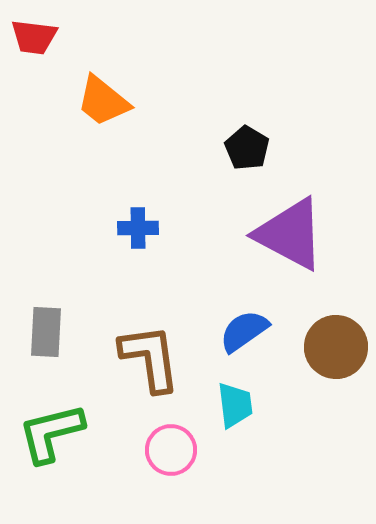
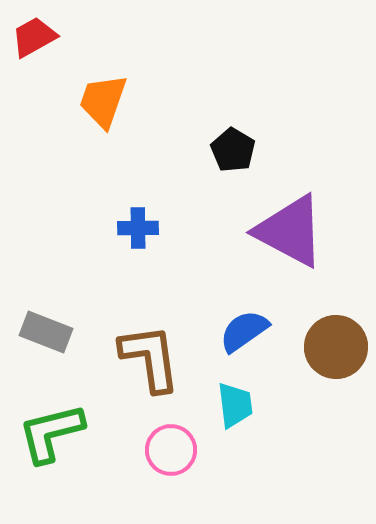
red trapezoid: rotated 144 degrees clockwise
orange trapezoid: rotated 70 degrees clockwise
black pentagon: moved 14 px left, 2 px down
purple triangle: moved 3 px up
gray rectangle: rotated 72 degrees counterclockwise
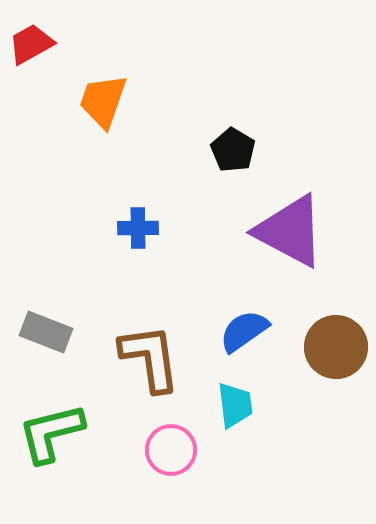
red trapezoid: moved 3 px left, 7 px down
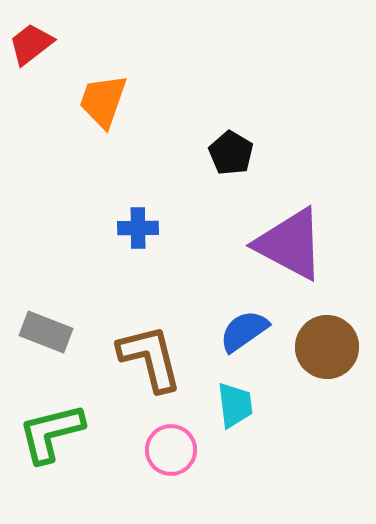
red trapezoid: rotated 9 degrees counterclockwise
black pentagon: moved 2 px left, 3 px down
purple triangle: moved 13 px down
brown circle: moved 9 px left
brown L-shape: rotated 6 degrees counterclockwise
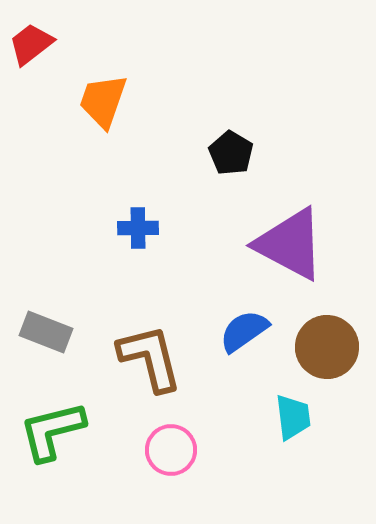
cyan trapezoid: moved 58 px right, 12 px down
green L-shape: moved 1 px right, 2 px up
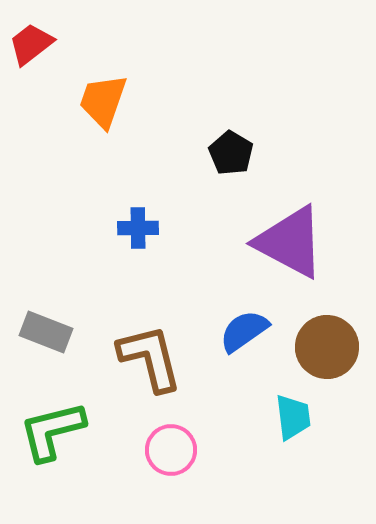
purple triangle: moved 2 px up
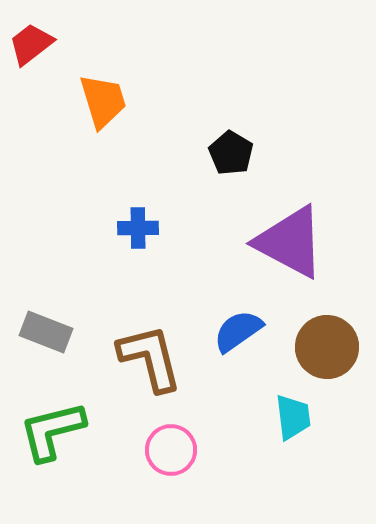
orange trapezoid: rotated 144 degrees clockwise
blue semicircle: moved 6 px left
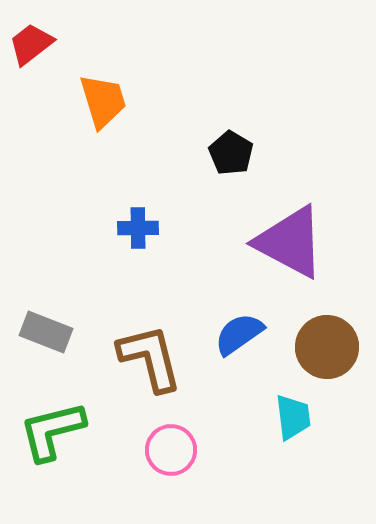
blue semicircle: moved 1 px right, 3 px down
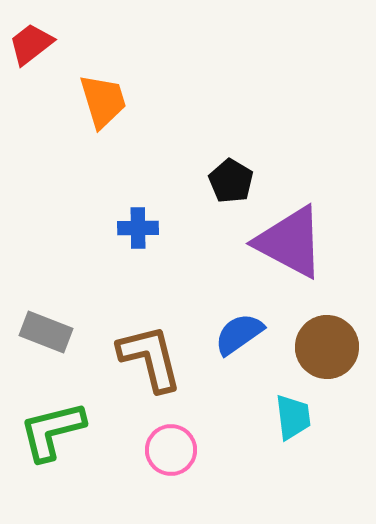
black pentagon: moved 28 px down
